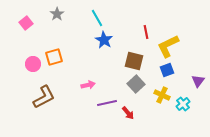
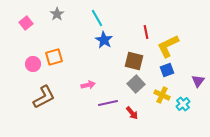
purple line: moved 1 px right
red arrow: moved 4 px right
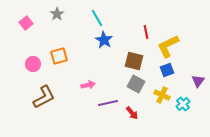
orange square: moved 5 px right, 1 px up
gray square: rotated 18 degrees counterclockwise
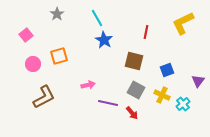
pink square: moved 12 px down
red line: rotated 24 degrees clockwise
yellow L-shape: moved 15 px right, 23 px up
gray square: moved 6 px down
purple line: rotated 24 degrees clockwise
